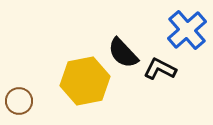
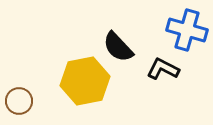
blue cross: rotated 33 degrees counterclockwise
black semicircle: moved 5 px left, 6 px up
black L-shape: moved 3 px right
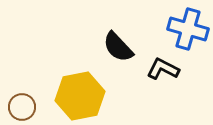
blue cross: moved 1 px right, 1 px up
yellow hexagon: moved 5 px left, 15 px down
brown circle: moved 3 px right, 6 px down
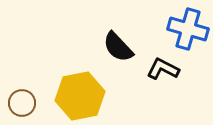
brown circle: moved 4 px up
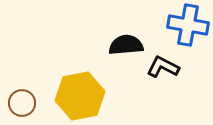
blue cross: moved 4 px up; rotated 6 degrees counterclockwise
black semicircle: moved 8 px right, 2 px up; rotated 128 degrees clockwise
black L-shape: moved 2 px up
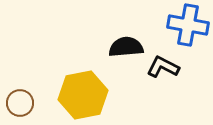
black semicircle: moved 2 px down
yellow hexagon: moved 3 px right, 1 px up
brown circle: moved 2 px left
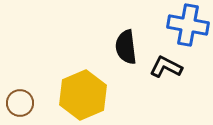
black semicircle: rotated 92 degrees counterclockwise
black L-shape: moved 3 px right
yellow hexagon: rotated 12 degrees counterclockwise
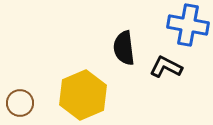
black semicircle: moved 2 px left, 1 px down
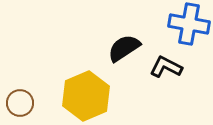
blue cross: moved 1 px right, 1 px up
black semicircle: rotated 64 degrees clockwise
yellow hexagon: moved 3 px right, 1 px down
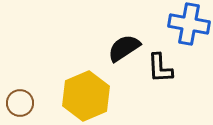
black L-shape: moved 6 px left, 1 px down; rotated 120 degrees counterclockwise
